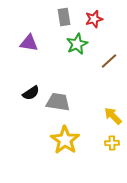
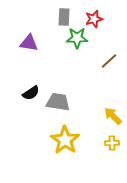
gray rectangle: rotated 12 degrees clockwise
green star: moved 6 px up; rotated 25 degrees clockwise
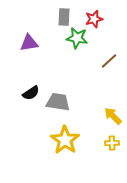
green star: rotated 10 degrees clockwise
purple triangle: rotated 18 degrees counterclockwise
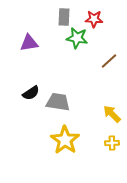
red star: rotated 18 degrees clockwise
yellow arrow: moved 1 px left, 2 px up
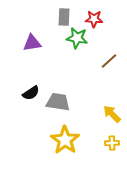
purple triangle: moved 3 px right
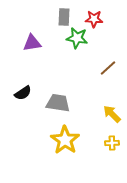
brown line: moved 1 px left, 7 px down
black semicircle: moved 8 px left
gray trapezoid: moved 1 px down
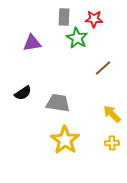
green star: rotated 20 degrees clockwise
brown line: moved 5 px left
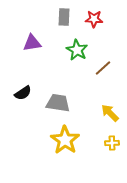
green star: moved 12 px down
yellow arrow: moved 2 px left, 1 px up
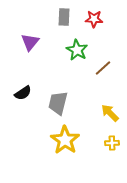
purple triangle: moved 2 px left, 1 px up; rotated 42 degrees counterclockwise
gray trapezoid: rotated 85 degrees counterclockwise
